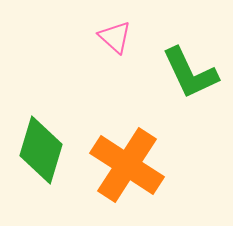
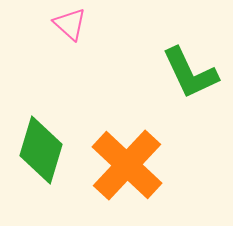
pink triangle: moved 45 px left, 13 px up
orange cross: rotated 10 degrees clockwise
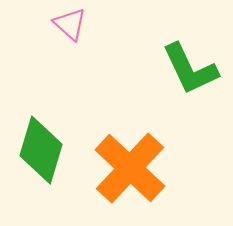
green L-shape: moved 4 px up
orange cross: moved 3 px right, 3 px down
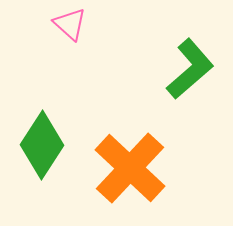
green L-shape: rotated 106 degrees counterclockwise
green diamond: moved 1 px right, 5 px up; rotated 16 degrees clockwise
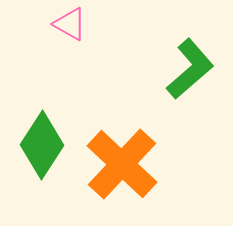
pink triangle: rotated 12 degrees counterclockwise
orange cross: moved 8 px left, 4 px up
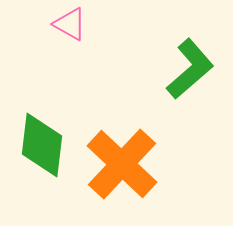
green diamond: rotated 26 degrees counterclockwise
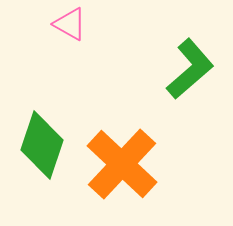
green diamond: rotated 12 degrees clockwise
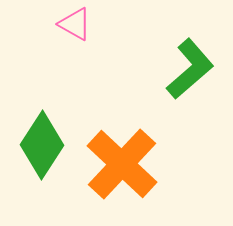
pink triangle: moved 5 px right
green diamond: rotated 14 degrees clockwise
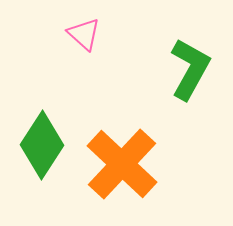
pink triangle: moved 9 px right, 10 px down; rotated 12 degrees clockwise
green L-shape: rotated 20 degrees counterclockwise
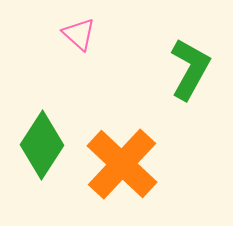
pink triangle: moved 5 px left
